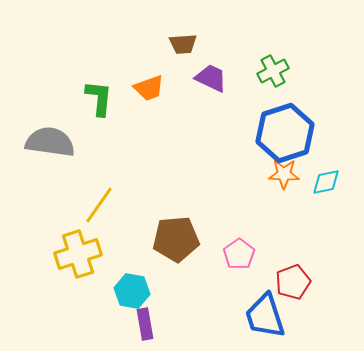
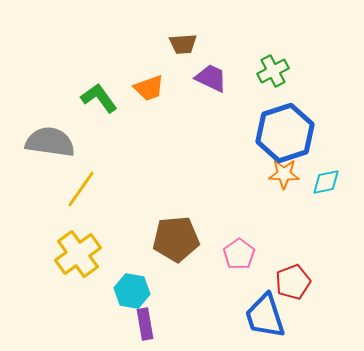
green L-shape: rotated 42 degrees counterclockwise
yellow line: moved 18 px left, 16 px up
yellow cross: rotated 18 degrees counterclockwise
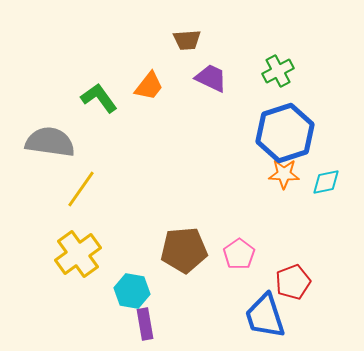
brown trapezoid: moved 4 px right, 4 px up
green cross: moved 5 px right
orange trapezoid: moved 2 px up; rotated 32 degrees counterclockwise
brown pentagon: moved 8 px right, 11 px down
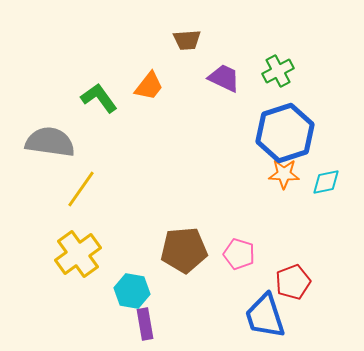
purple trapezoid: moved 13 px right
pink pentagon: rotated 20 degrees counterclockwise
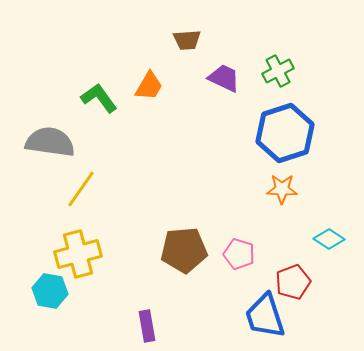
orange trapezoid: rotated 8 degrees counterclockwise
orange star: moved 2 px left, 15 px down
cyan diamond: moved 3 px right, 57 px down; rotated 44 degrees clockwise
yellow cross: rotated 21 degrees clockwise
cyan hexagon: moved 82 px left
purple rectangle: moved 2 px right, 2 px down
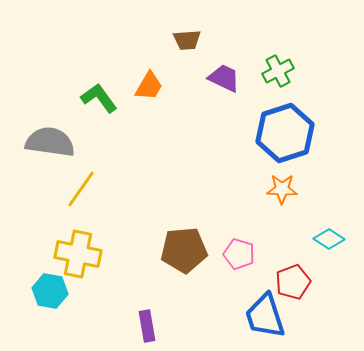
yellow cross: rotated 27 degrees clockwise
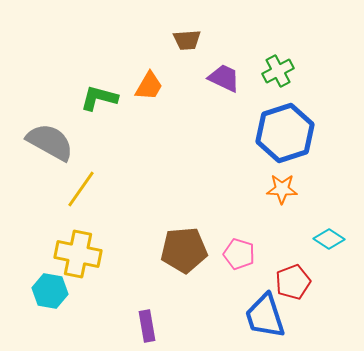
green L-shape: rotated 39 degrees counterclockwise
gray semicircle: rotated 21 degrees clockwise
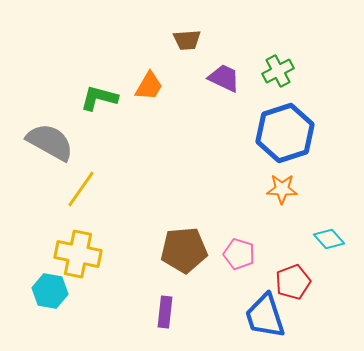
cyan diamond: rotated 16 degrees clockwise
purple rectangle: moved 18 px right, 14 px up; rotated 16 degrees clockwise
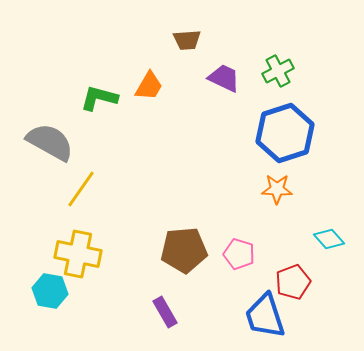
orange star: moved 5 px left
purple rectangle: rotated 36 degrees counterclockwise
